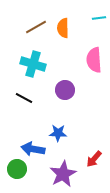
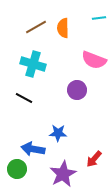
pink semicircle: rotated 65 degrees counterclockwise
purple circle: moved 12 px right
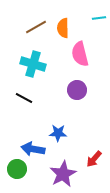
pink semicircle: moved 14 px left, 6 px up; rotated 55 degrees clockwise
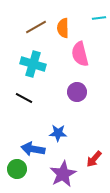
purple circle: moved 2 px down
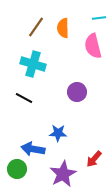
brown line: rotated 25 degrees counterclockwise
pink semicircle: moved 13 px right, 8 px up
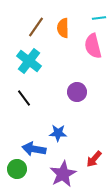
cyan cross: moved 4 px left, 3 px up; rotated 20 degrees clockwise
black line: rotated 24 degrees clockwise
blue arrow: moved 1 px right
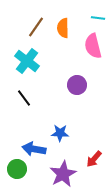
cyan line: moved 1 px left; rotated 16 degrees clockwise
cyan cross: moved 2 px left
purple circle: moved 7 px up
blue star: moved 2 px right
